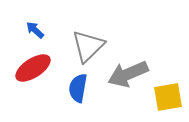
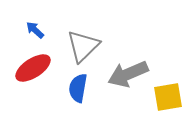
gray triangle: moved 5 px left
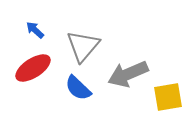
gray triangle: rotated 6 degrees counterclockwise
blue semicircle: rotated 56 degrees counterclockwise
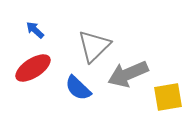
gray triangle: moved 11 px right; rotated 6 degrees clockwise
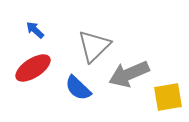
gray arrow: moved 1 px right
